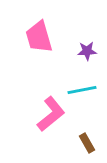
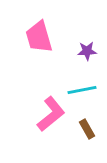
brown rectangle: moved 14 px up
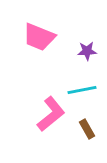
pink trapezoid: rotated 52 degrees counterclockwise
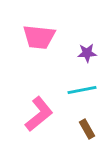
pink trapezoid: rotated 16 degrees counterclockwise
purple star: moved 2 px down
pink L-shape: moved 12 px left
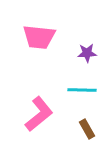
cyan line: rotated 12 degrees clockwise
